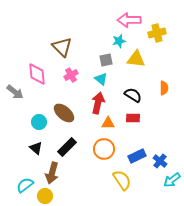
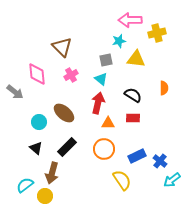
pink arrow: moved 1 px right
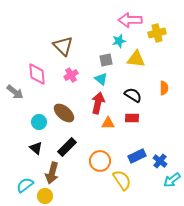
brown triangle: moved 1 px right, 1 px up
red rectangle: moved 1 px left
orange circle: moved 4 px left, 12 px down
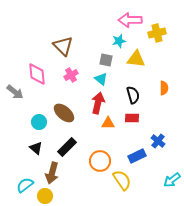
gray square: rotated 24 degrees clockwise
black semicircle: rotated 42 degrees clockwise
blue cross: moved 2 px left, 20 px up
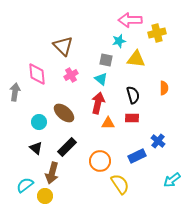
gray arrow: rotated 120 degrees counterclockwise
yellow semicircle: moved 2 px left, 4 px down
